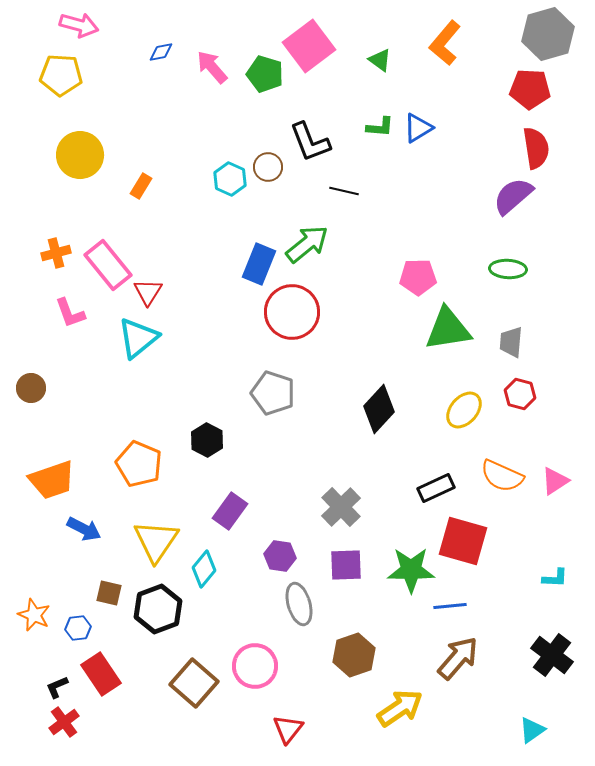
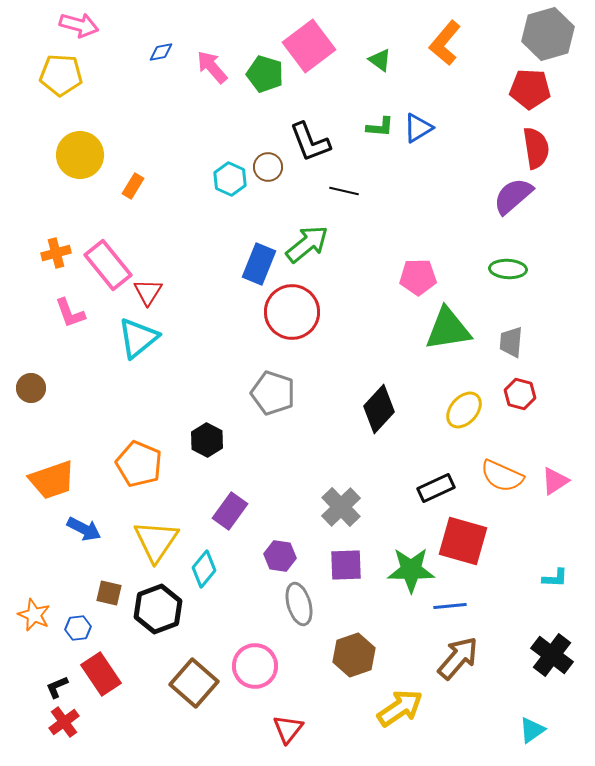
orange rectangle at (141, 186): moved 8 px left
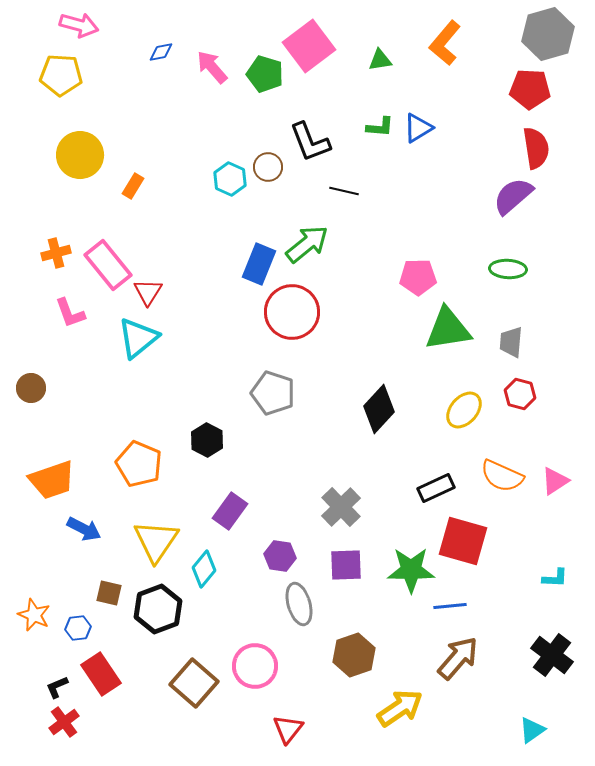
green triangle at (380, 60): rotated 45 degrees counterclockwise
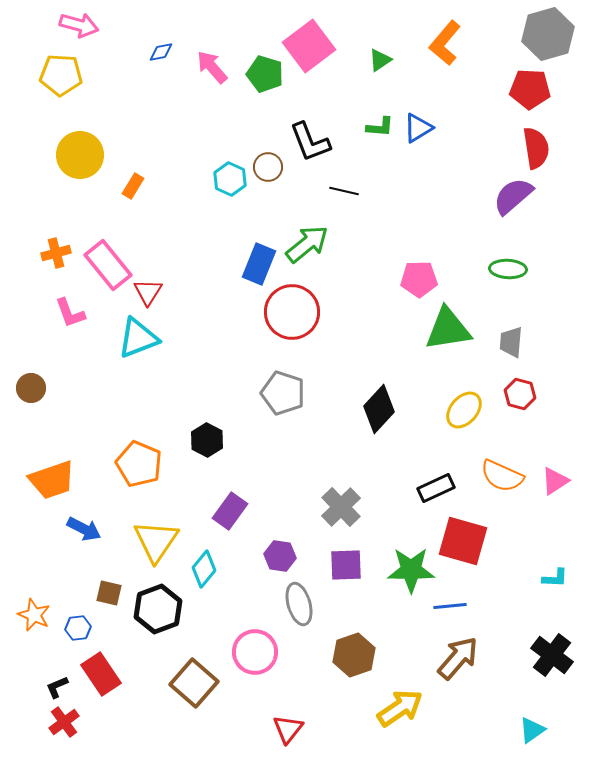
green triangle at (380, 60): rotated 25 degrees counterclockwise
pink pentagon at (418, 277): moved 1 px right, 2 px down
cyan triangle at (138, 338): rotated 18 degrees clockwise
gray pentagon at (273, 393): moved 10 px right
pink circle at (255, 666): moved 14 px up
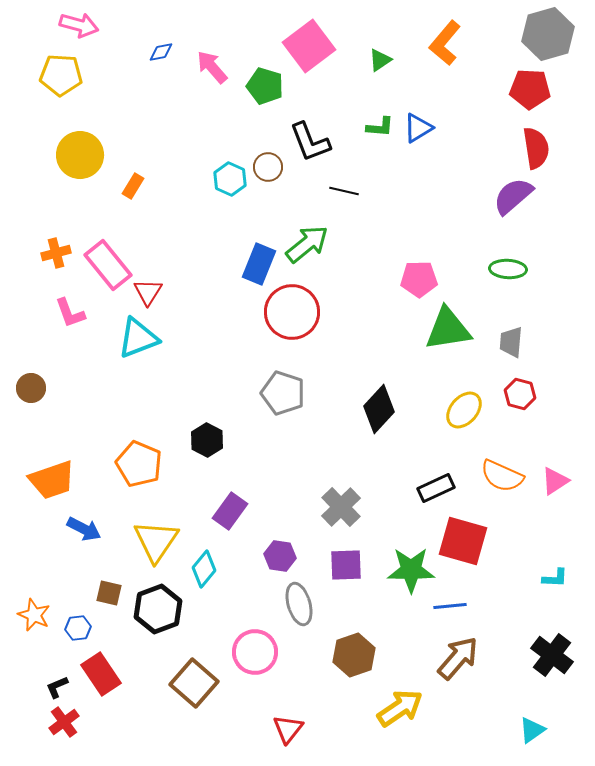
green pentagon at (265, 74): moved 12 px down
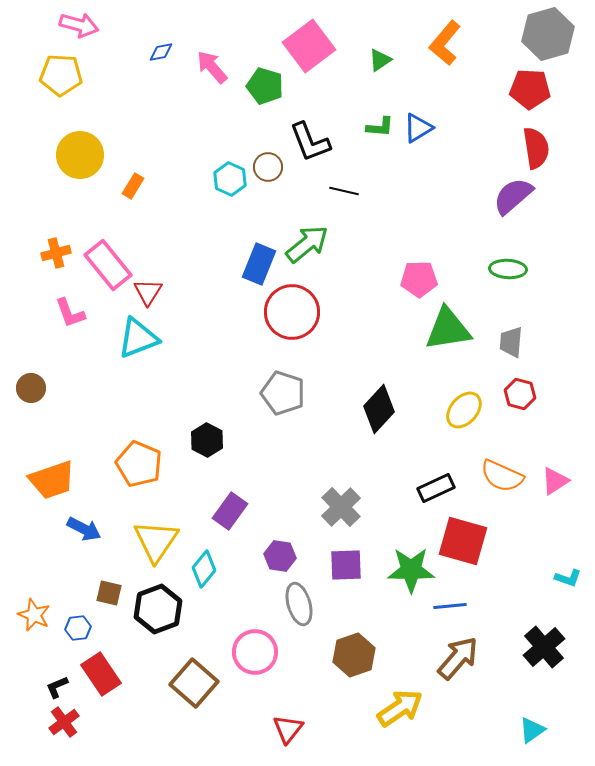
cyan L-shape at (555, 578): moved 13 px right; rotated 16 degrees clockwise
black cross at (552, 655): moved 8 px left, 8 px up; rotated 12 degrees clockwise
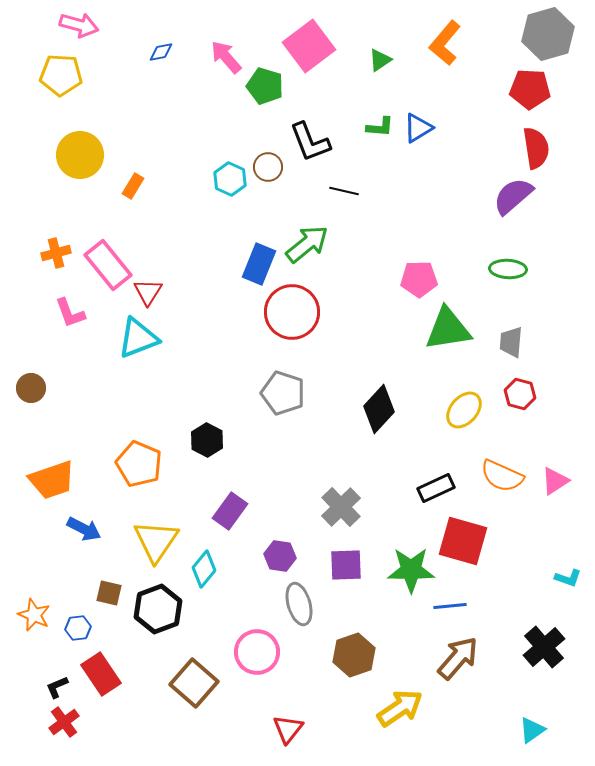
pink arrow at (212, 67): moved 14 px right, 10 px up
pink circle at (255, 652): moved 2 px right
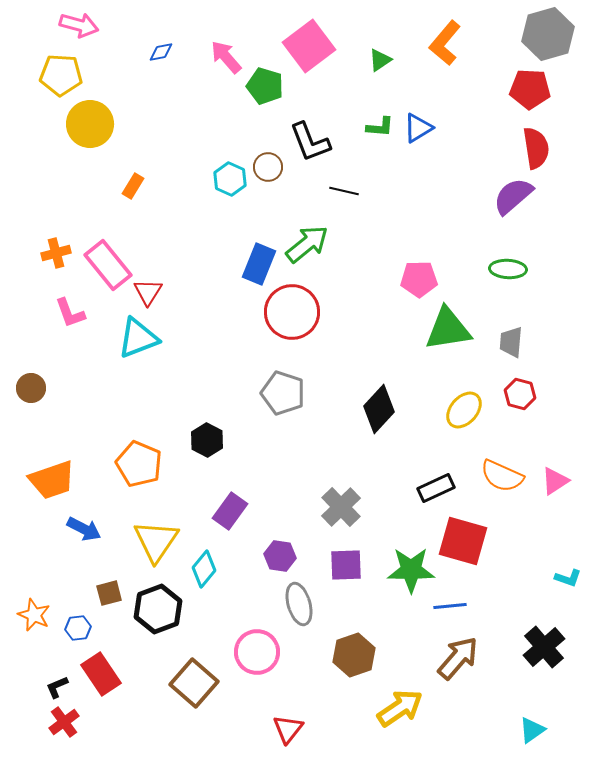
yellow circle at (80, 155): moved 10 px right, 31 px up
brown square at (109, 593): rotated 28 degrees counterclockwise
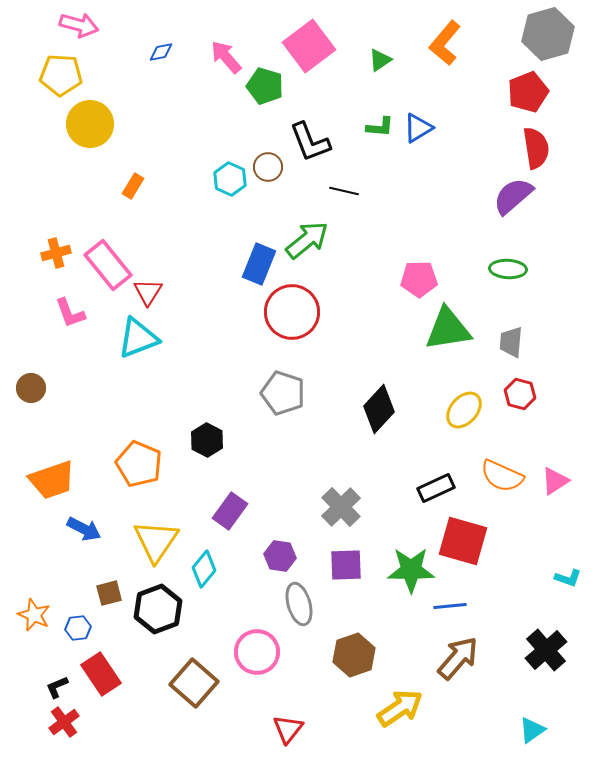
red pentagon at (530, 89): moved 2 px left, 3 px down; rotated 24 degrees counterclockwise
green arrow at (307, 244): moved 4 px up
black cross at (544, 647): moved 2 px right, 3 px down
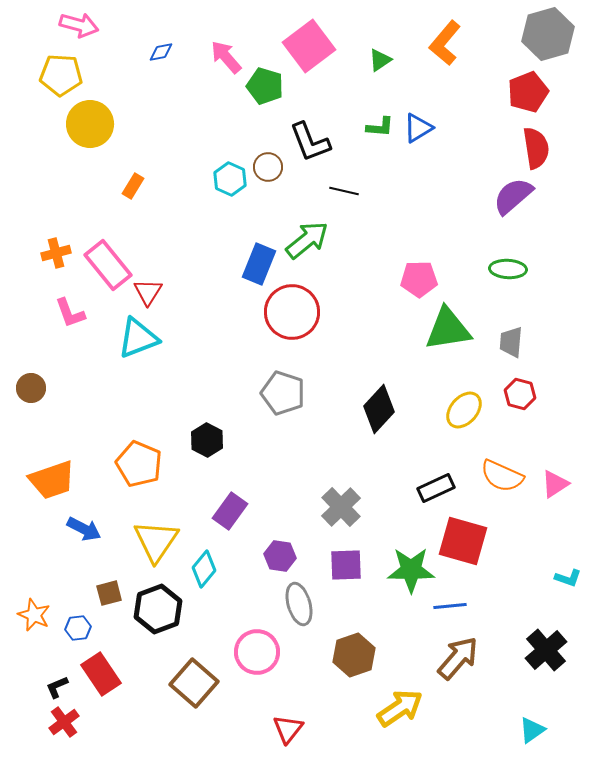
pink triangle at (555, 481): moved 3 px down
